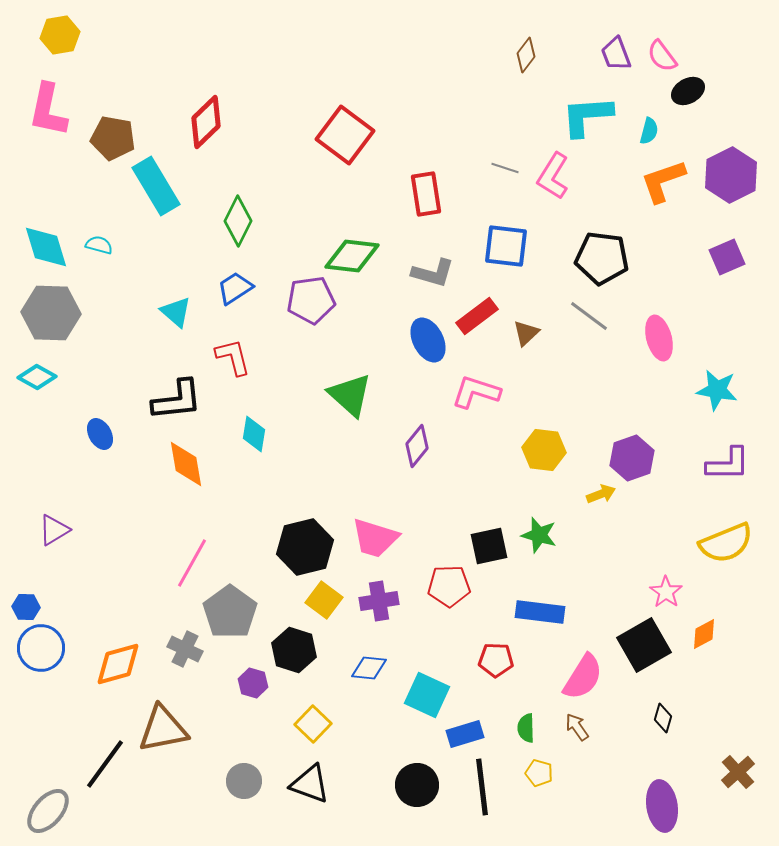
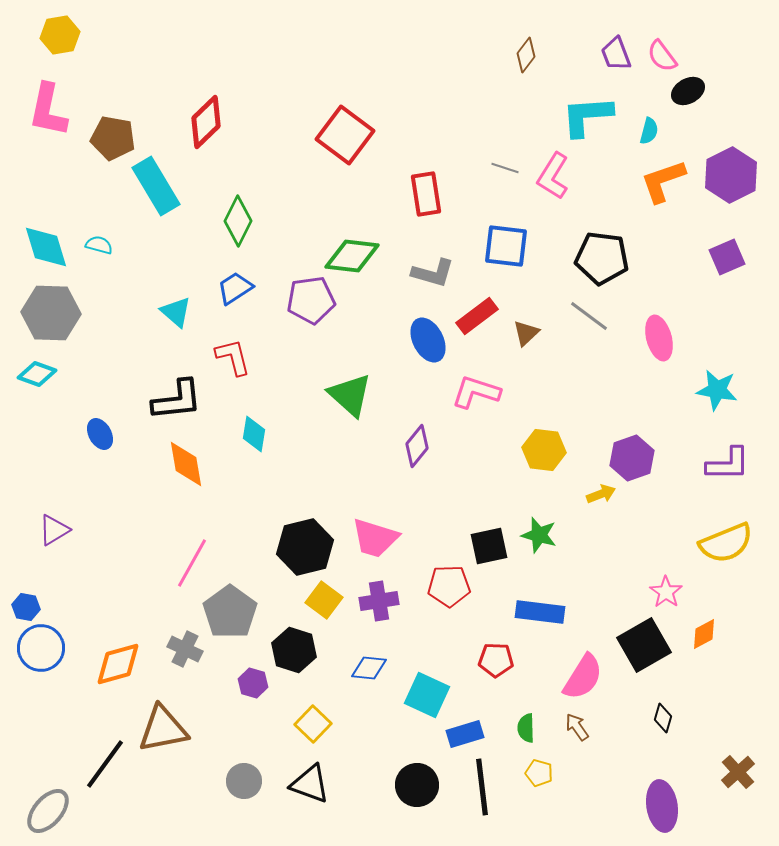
cyan diamond at (37, 377): moved 3 px up; rotated 9 degrees counterclockwise
blue hexagon at (26, 607): rotated 8 degrees clockwise
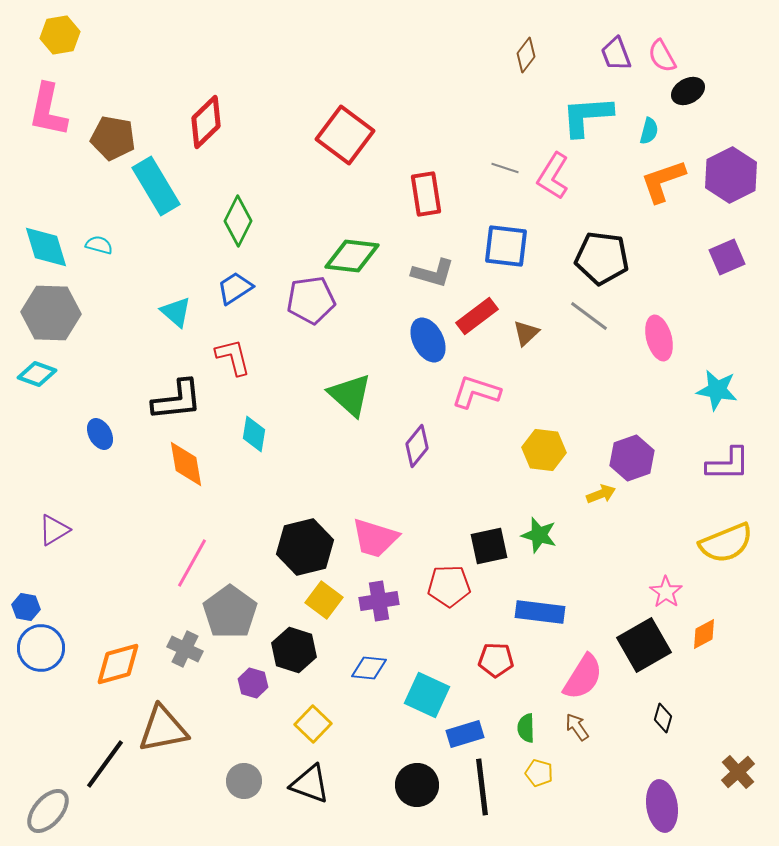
pink semicircle at (662, 56): rotated 8 degrees clockwise
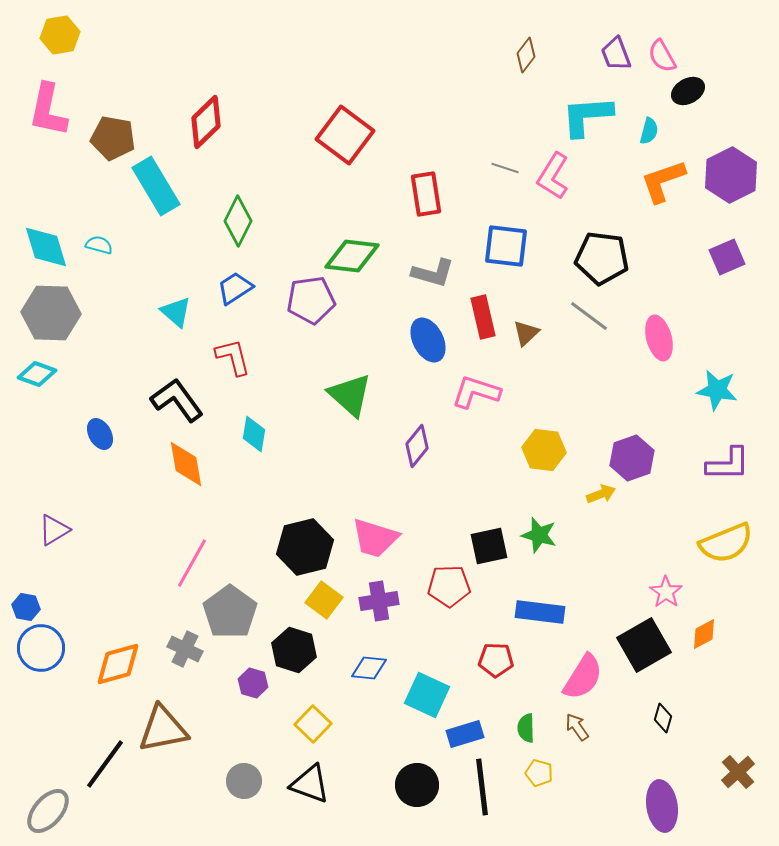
red rectangle at (477, 316): moved 6 px right, 1 px down; rotated 66 degrees counterclockwise
black L-shape at (177, 400): rotated 120 degrees counterclockwise
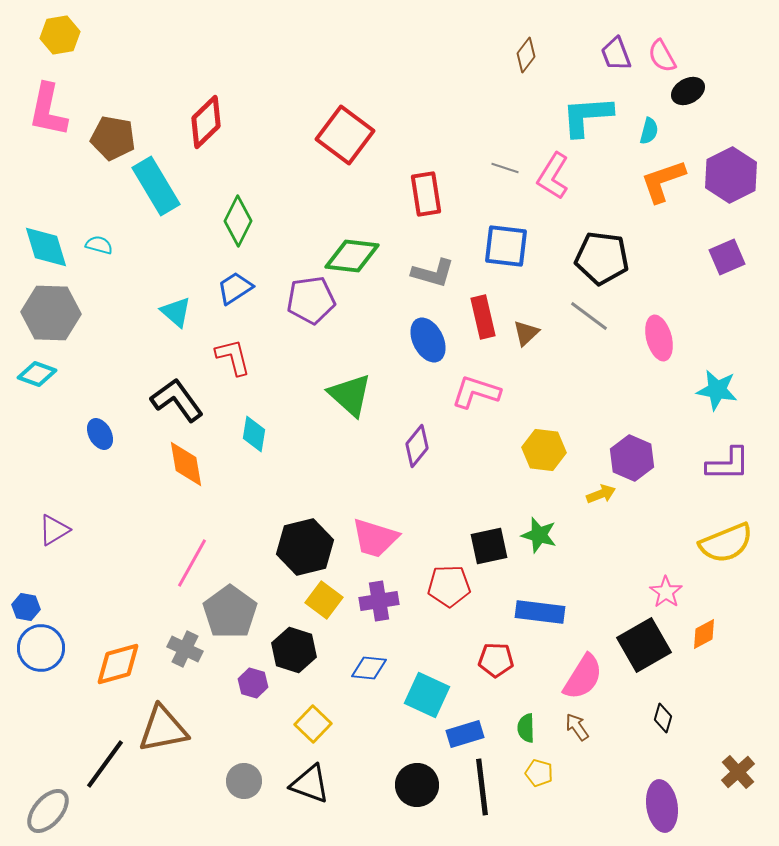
purple hexagon at (632, 458): rotated 18 degrees counterclockwise
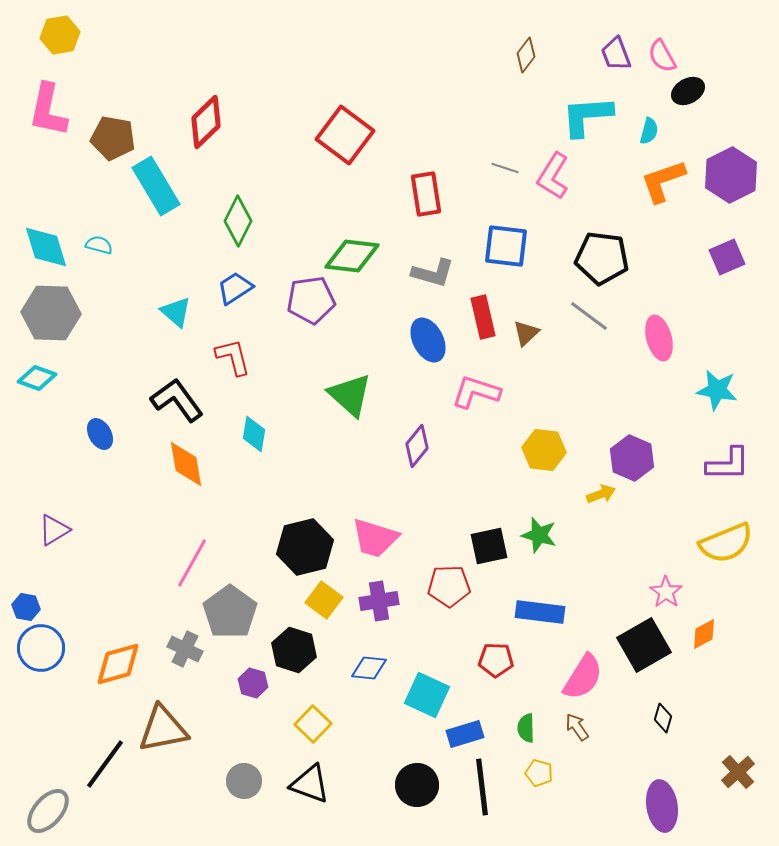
cyan diamond at (37, 374): moved 4 px down
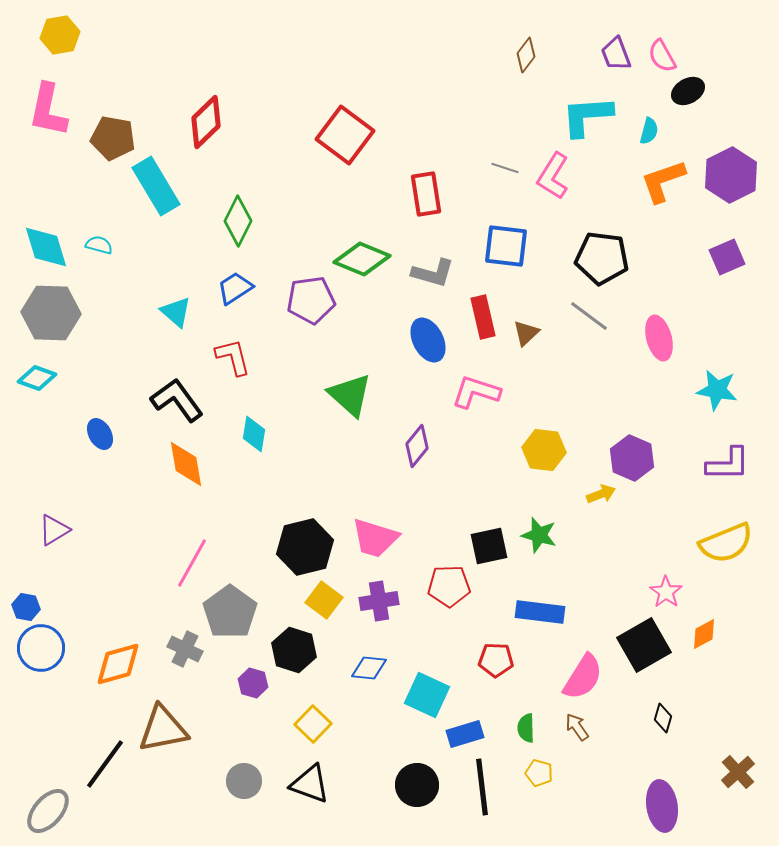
green diamond at (352, 256): moved 10 px right, 3 px down; rotated 16 degrees clockwise
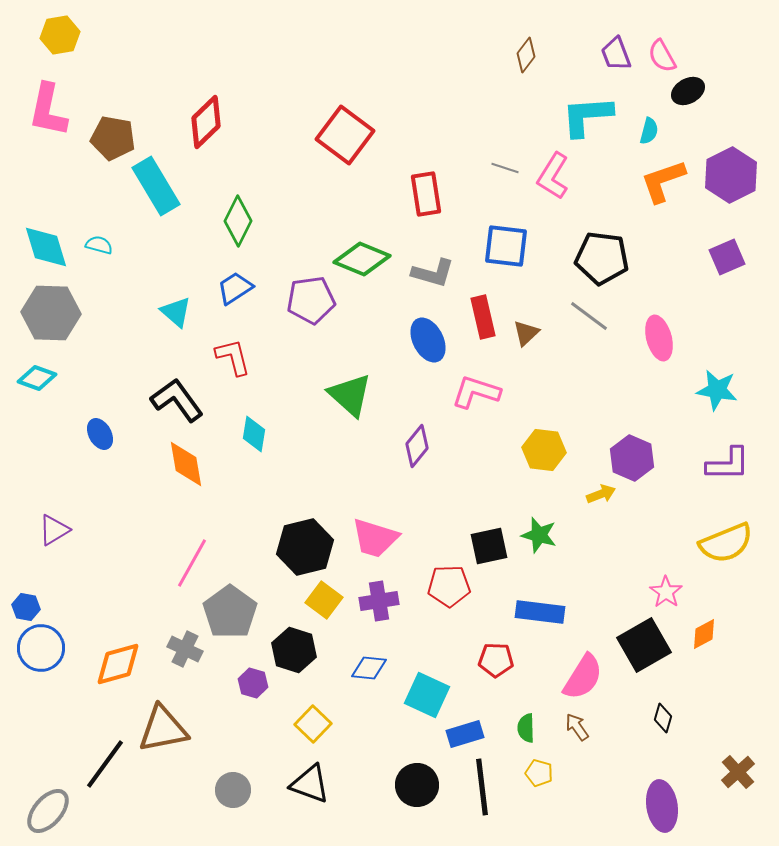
gray circle at (244, 781): moved 11 px left, 9 px down
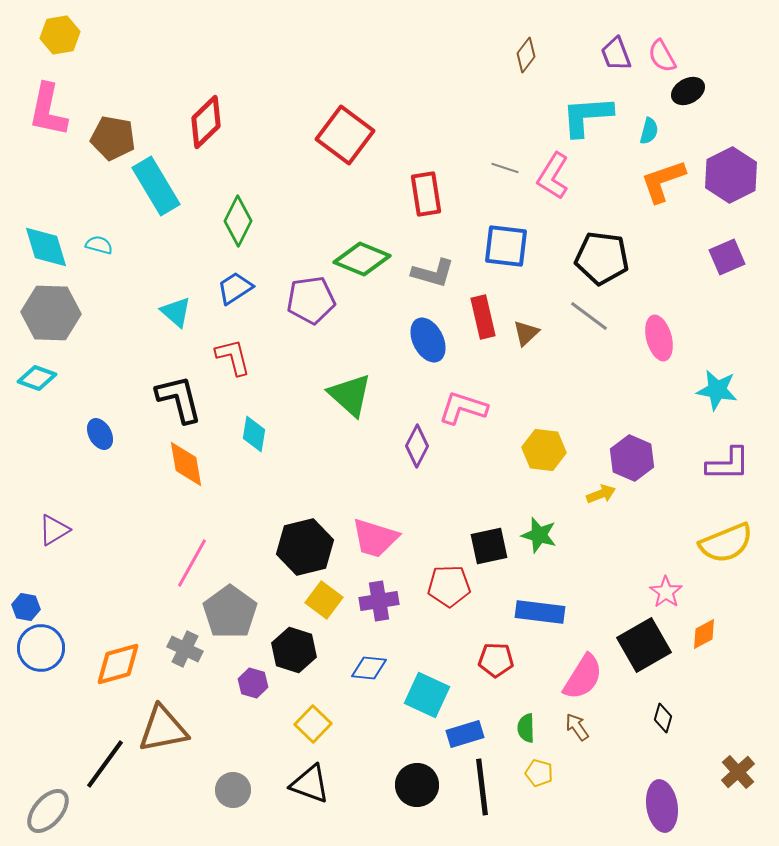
pink L-shape at (476, 392): moved 13 px left, 16 px down
black L-shape at (177, 400): moved 2 px right, 1 px up; rotated 22 degrees clockwise
purple diamond at (417, 446): rotated 12 degrees counterclockwise
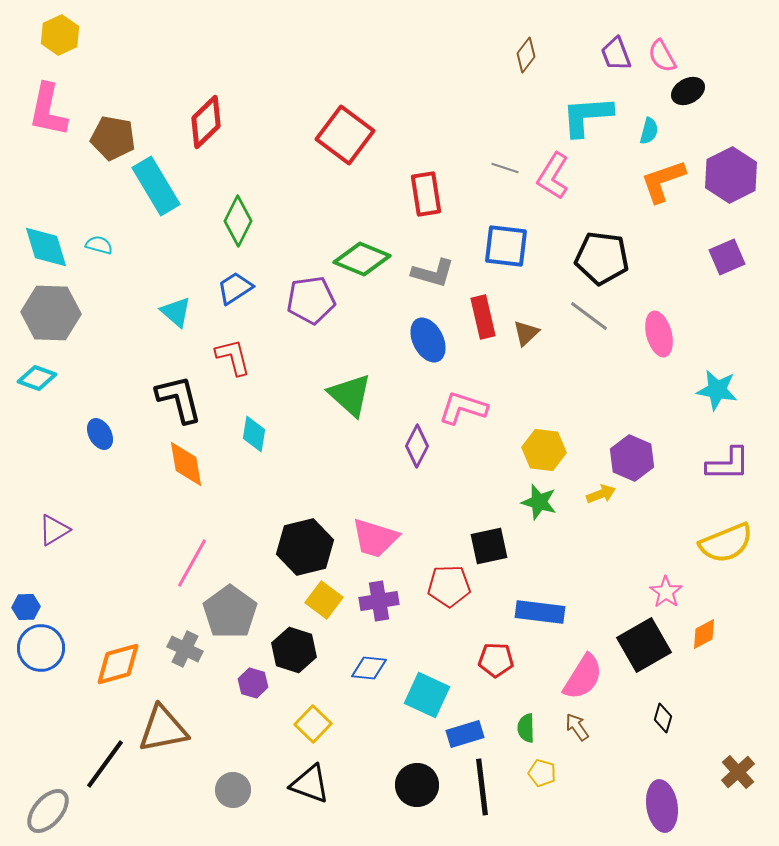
yellow hexagon at (60, 35): rotated 15 degrees counterclockwise
pink ellipse at (659, 338): moved 4 px up
green star at (539, 535): moved 33 px up
blue hexagon at (26, 607): rotated 12 degrees counterclockwise
yellow pentagon at (539, 773): moved 3 px right
